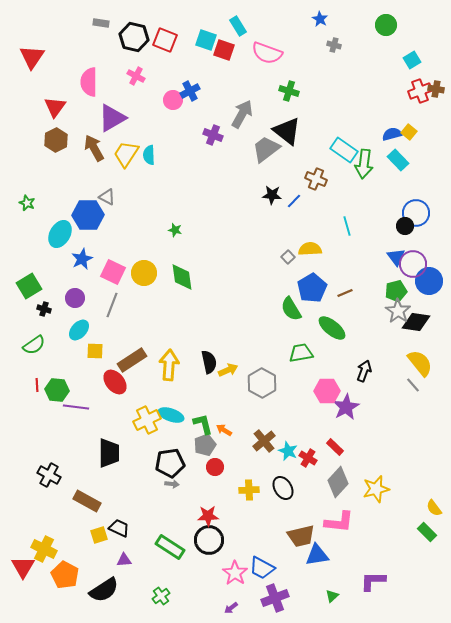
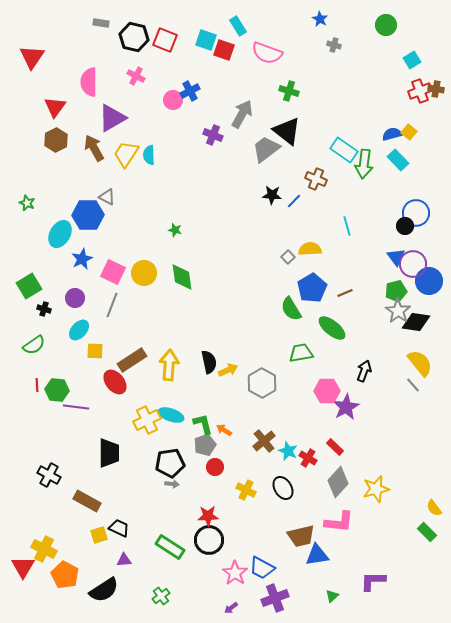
yellow cross at (249, 490): moved 3 px left; rotated 30 degrees clockwise
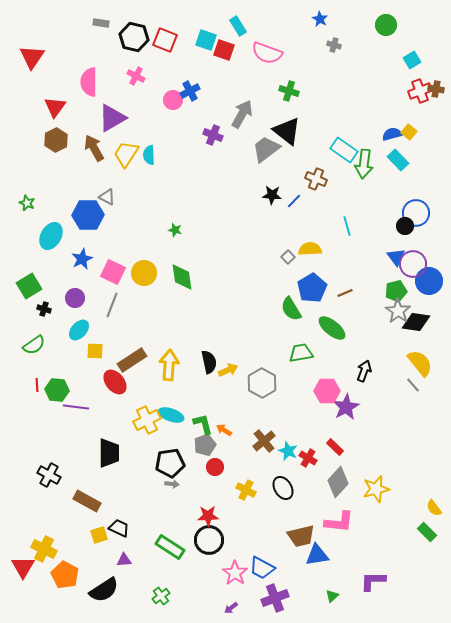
cyan ellipse at (60, 234): moved 9 px left, 2 px down
